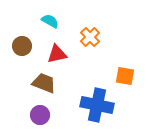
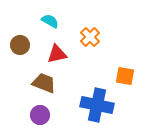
brown circle: moved 2 px left, 1 px up
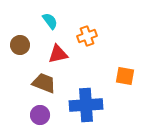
cyan semicircle: rotated 24 degrees clockwise
orange cross: moved 3 px left, 1 px up; rotated 24 degrees clockwise
red triangle: moved 1 px right
blue cross: moved 11 px left; rotated 16 degrees counterclockwise
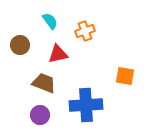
orange cross: moved 2 px left, 5 px up
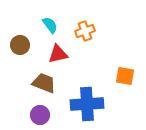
cyan semicircle: moved 4 px down
blue cross: moved 1 px right, 1 px up
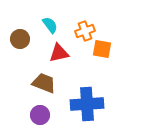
brown circle: moved 6 px up
red triangle: moved 1 px right, 1 px up
orange square: moved 23 px left, 27 px up
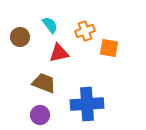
brown circle: moved 2 px up
orange square: moved 7 px right, 1 px up
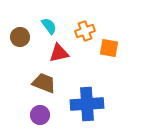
cyan semicircle: moved 1 px left, 1 px down
